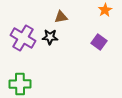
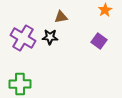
purple square: moved 1 px up
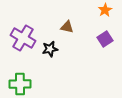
brown triangle: moved 6 px right, 10 px down; rotated 24 degrees clockwise
black star: moved 12 px down; rotated 14 degrees counterclockwise
purple square: moved 6 px right, 2 px up; rotated 21 degrees clockwise
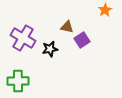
purple square: moved 23 px left, 1 px down
green cross: moved 2 px left, 3 px up
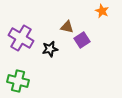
orange star: moved 3 px left, 1 px down; rotated 16 degrees counterclockwise
purple cross: moved 2 px left
green cross: rotated 15 degrees clockwise
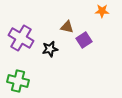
orange star: rotated 24 degrees counterclockwise
purple square: moved 2 px right
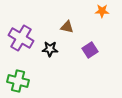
purple square: moved 6 px right, 10 px down
black star: rotated 14 degrees clockwise
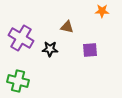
purple square: rotated 28 degrees clockwise
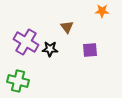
brown triangle: rotated 40 degrees clockwise
purple cross: moved 5 px right, 4 px down
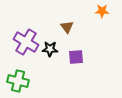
purple square: moved 14 px left, 7 px down
